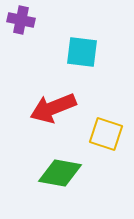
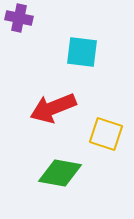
purple cross: moved 2 px left, 2 px up
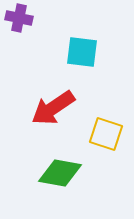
red arrow: rotated 12 degrees counterclockwise
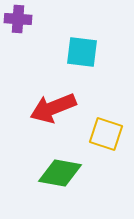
purple cross: moved 1 px left, 1 px down; rotated 8 degrees counterclockwise
red arrow: rotated 12 degrees clockwise
